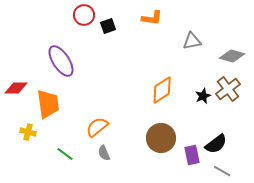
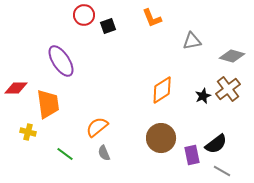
orange L-shape: rotated 60 degrees clockwise
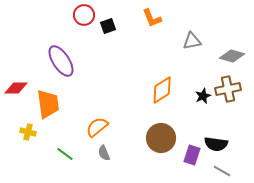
brown cross: rotated 25 degrees clockwise
black semicircle: rotated 45 degrees clockwise
purple rectangle: rotated 30 degrees clockwise
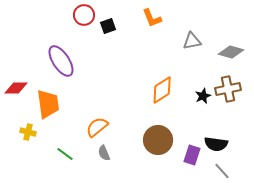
gray diamond: moved 1 px left, 4 px up
brown circle: moved 3 px left, 2 px down
gray line: rotated 18 degrees clockwise
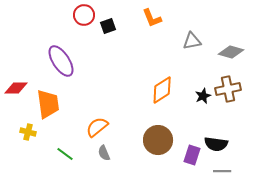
gray line: rotated 48 degrees counterclockwise
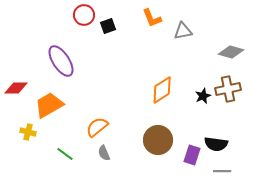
gray triangle: moved 9 px left, 10 px up
orange trapezoid: moved 1 px right, 1 px down; rotated 112 degrees counterclockwise
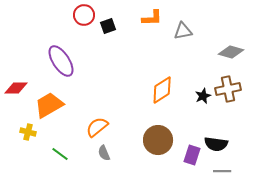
orange L-shape: rotated 70 degrees counterclockwise
green line: moved 5 px left
